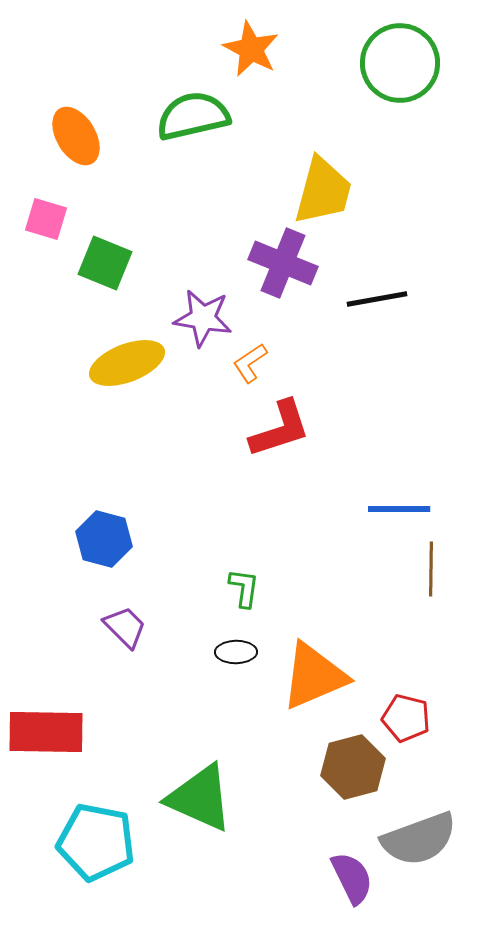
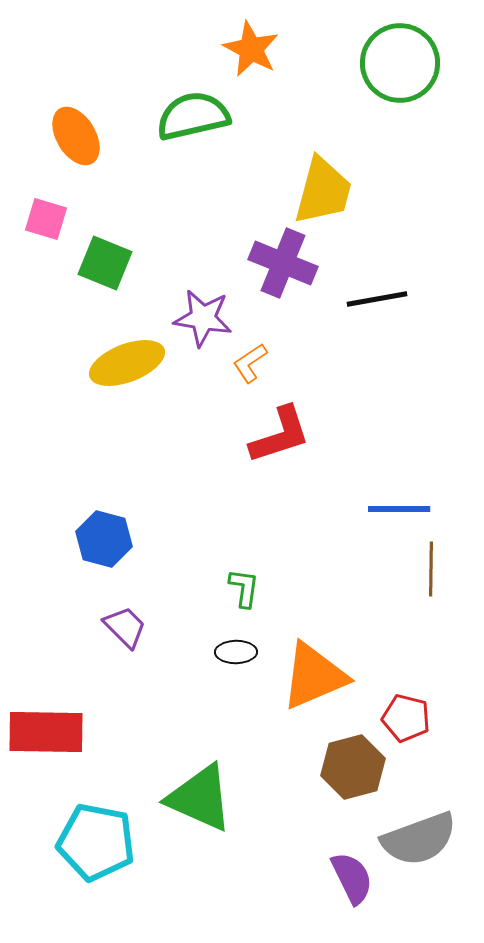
red L-shape: moved 6 px down
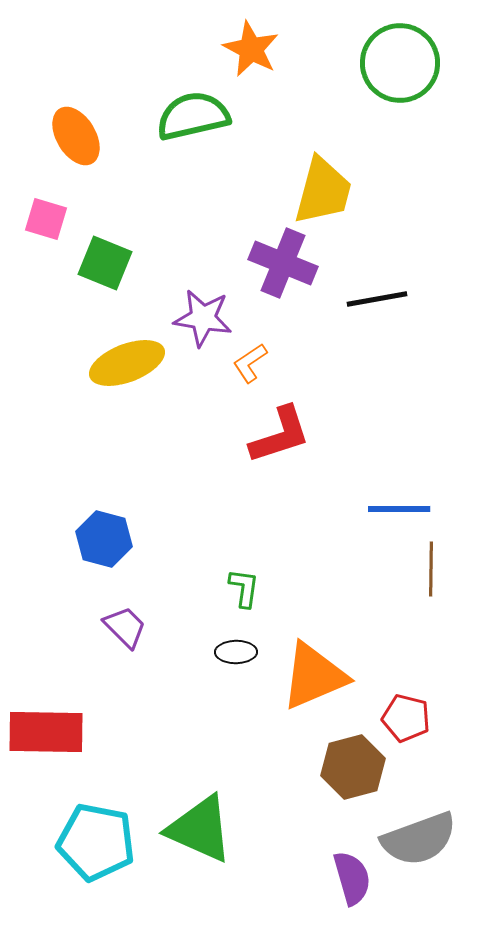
green triangle: moved 31 px down
purple semicircle: rotated 10 degrees clockwise
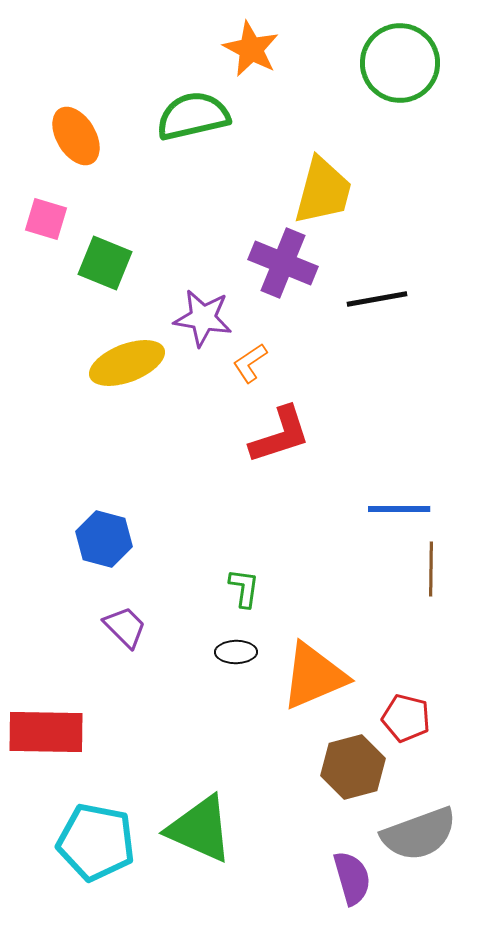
gray semicircle: moved 5 px up
